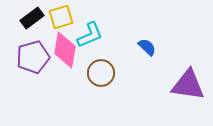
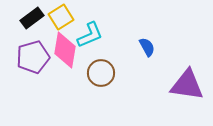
yellow square: rotated 15 degrees counterclockwise
blue semicircle: rotated 18 degrees clockwise
purple triangle: moved 1 px left
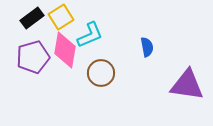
blue semicircle: rotated 18 degrees clockwise
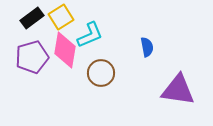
purple pentagon: moved 1 px left
purple triangle: moved 9 px left, 5 px down
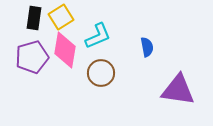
black rectangle: moved 2 px right; rotated 45 degrees counterclockwise
cyan L-shape: moved 8 px right, 1 px down
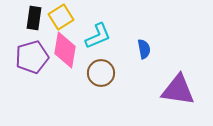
blue semicircle: moved 3 px left, 2 px down
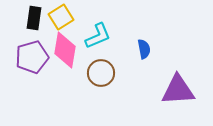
purple triangle: rotated 12 degrees counterclockwise
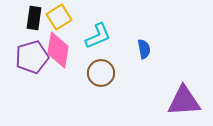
yellow square: moved 2 px left
pink diamond: moved 7 px left
purple triangle: moved 6 px right, 11 px down
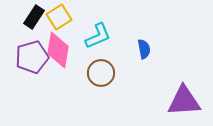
black rectangle: moved 1 px up; rotated 25 degrees clockwise
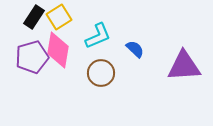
blue semicircle: moved 9 px left; rotated 36 degrees counterclockwise
purple triangle: moved 35 px up
